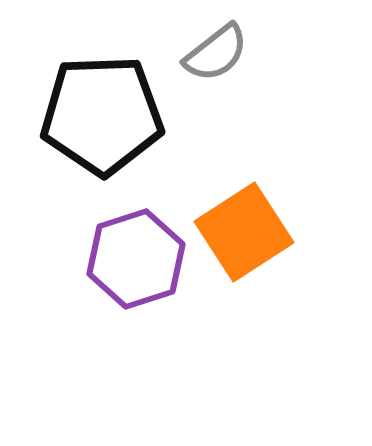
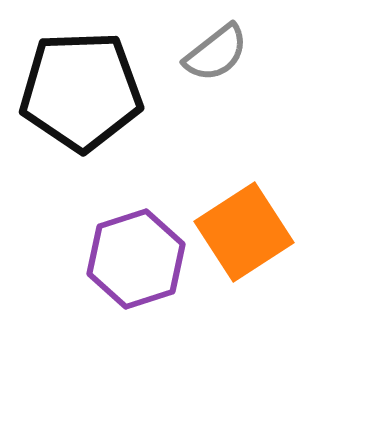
black pentagon: moved 21 px left, 24 px up
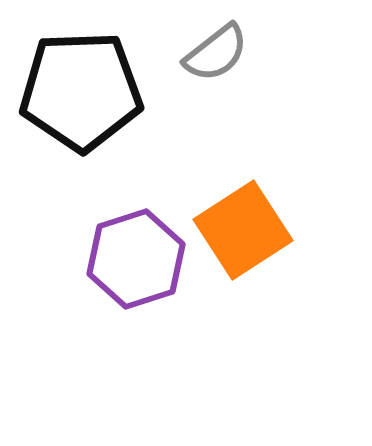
orange square: moved 1 px left, 2 px up
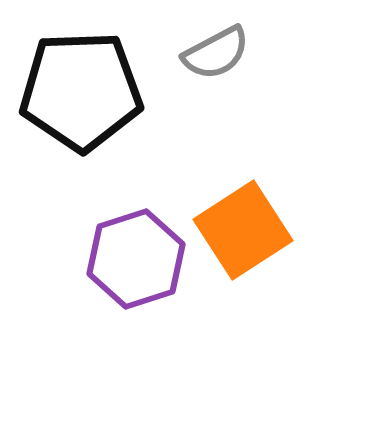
gray semicircle: rotated 10 degrees clockwise
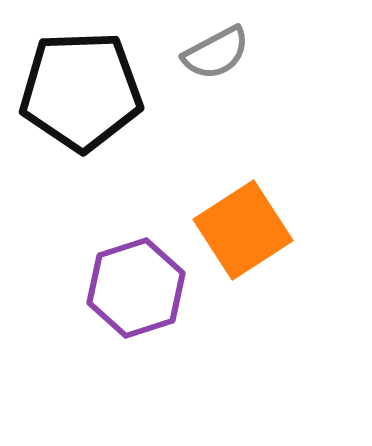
purple hexagon: moved 29 px down
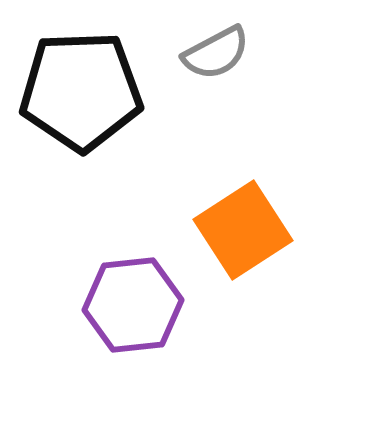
purple hexagon: moved 3 px left, 17 px down; rotated 12 degrees clockwise
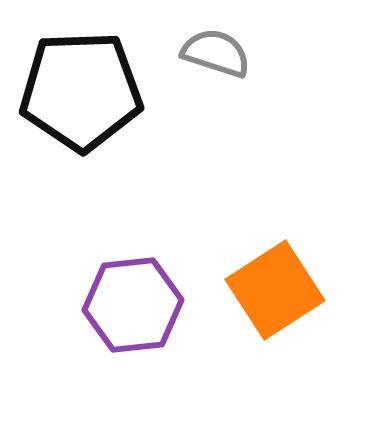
gray semicircle: rotated 134 degrees counterclockwise
orange square: moved 32 px right, 60 px down
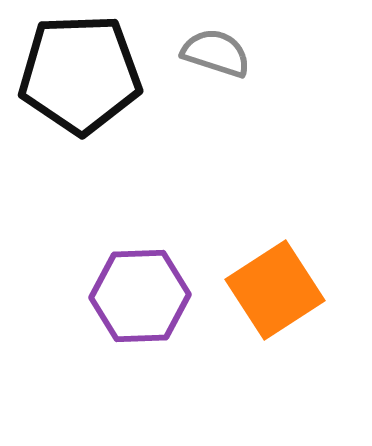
black pentagon: moved 1 px left, 17 px up
purple hexagon: moved 7 px right, 9 px up; rotated 4 degrees clockwise
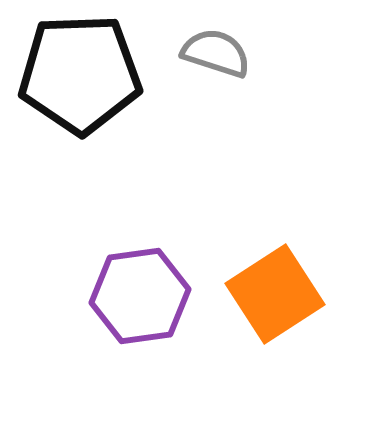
orange square: moved 4 px down
purple hexagon: rotated 6 degrees counterclockwise
